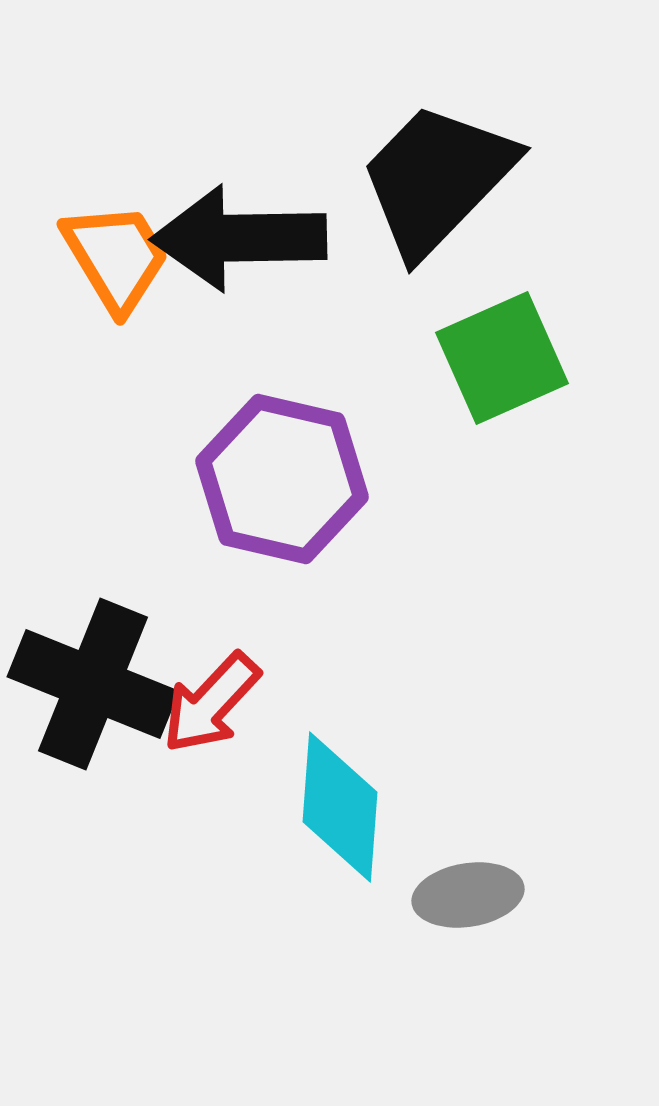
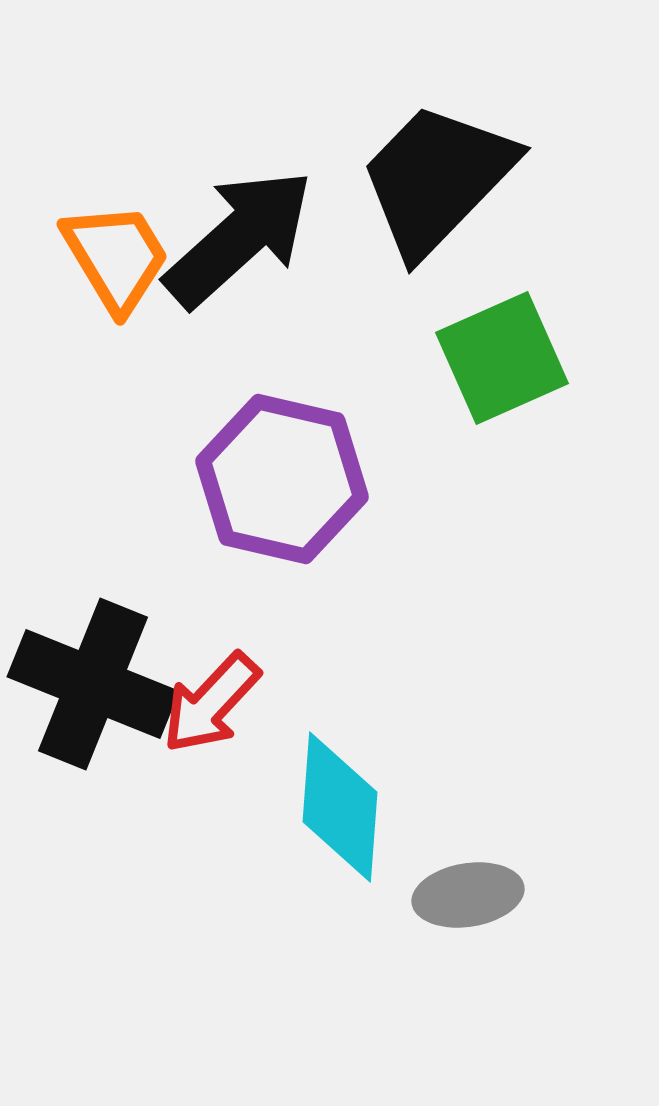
black arrow: rotated 139 degrees clockwise
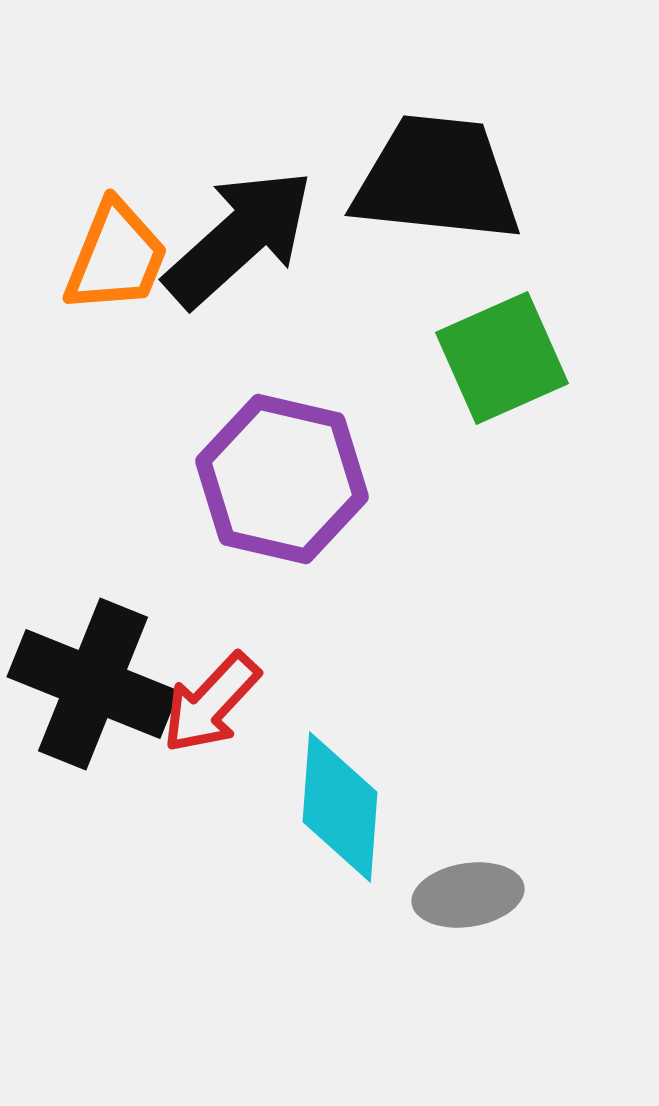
black trapezoid: rotated 52 degrees clockwise
orange trapezoid: rotated 53 degrees clockwise
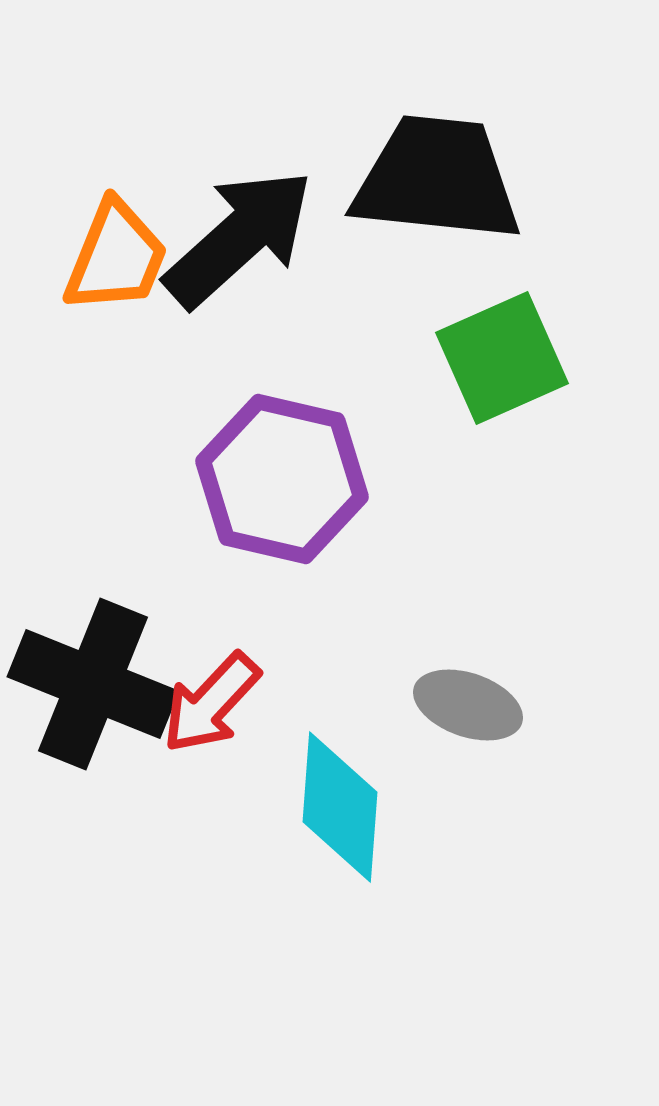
gray ellipse: moved 190 px up; rotated 28 degrees clockwise
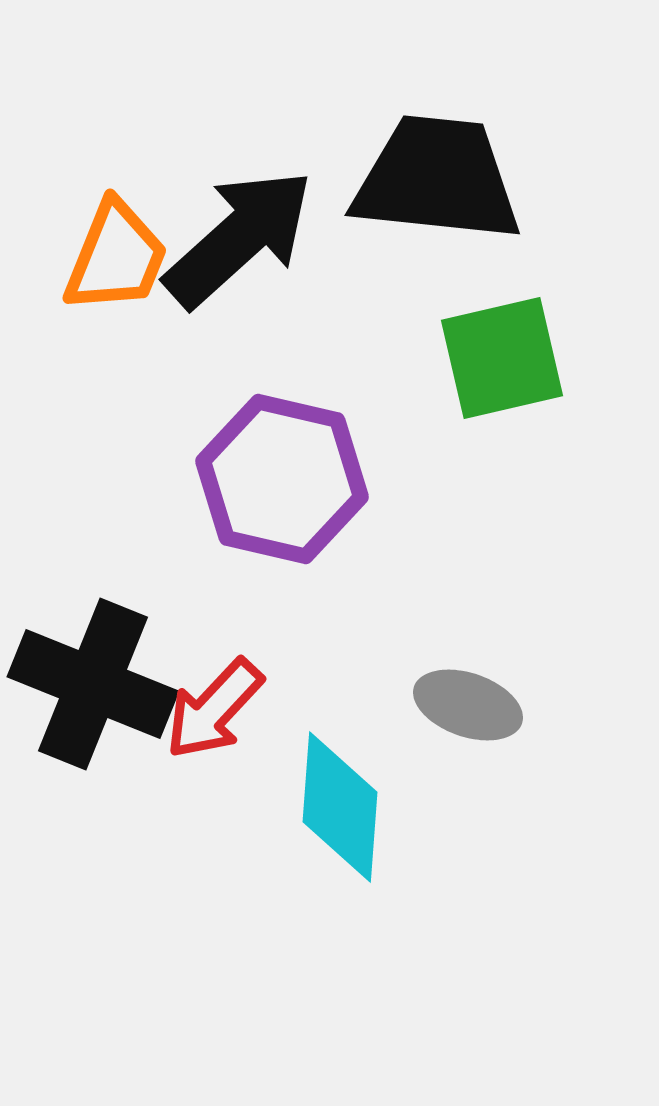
green square: rotated 11 degrees clockwise
red arrow: moved 3 px right, 6 px down
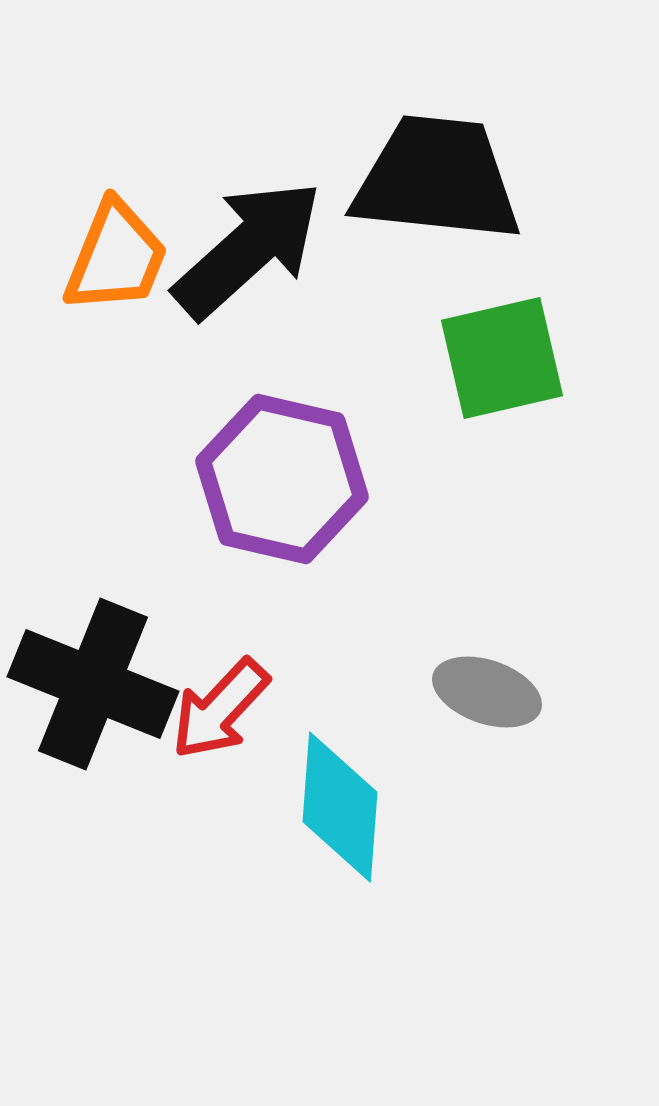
black arrow: moved 9 px right, 11 px down
gray ellipse: moved 19 px right, 13 px up
red arrow: moved 6 px right
